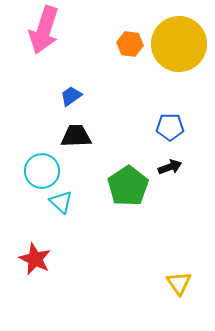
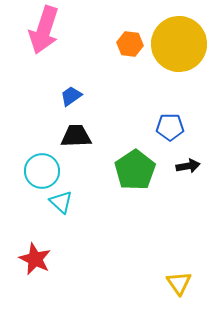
black arrow: moved 18 px right, 1 px up; rotated 10 degrees clockwise
green pentagon: moved 7 px right, 16 px up
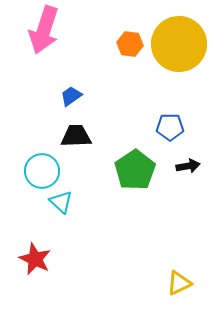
yellow triangle: rotated 40 degrees clockwise
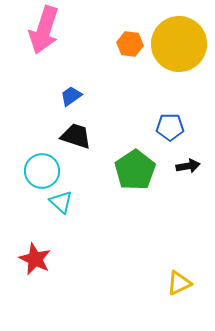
black trapezoid: rotated 20 degrees clockwise
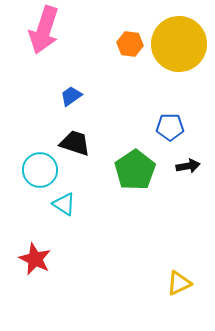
black trapezoid: moved 1 px left, 7 px down
cyan circle: moved 2 px left, 1 px up
cyan triangle: moved 3 px right, 2 px down; rotated 10 degrees counterclockwise
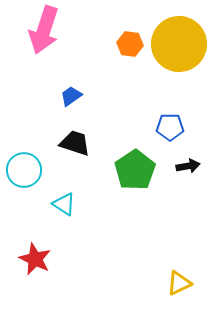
cyan circle: moved 16 px left
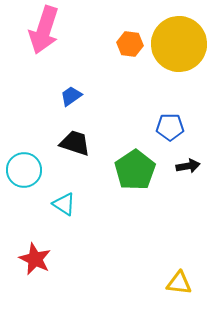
yellow triangle: rotated 32 degrees clockwise
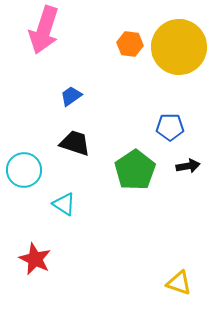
yellow circle: moved 3 px down
yellow triangle: rotated 12 degrees clockwise
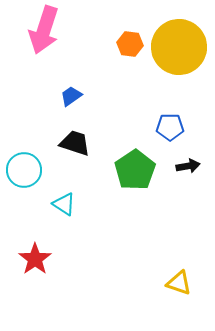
red star: rotated 12 degrees clockwise
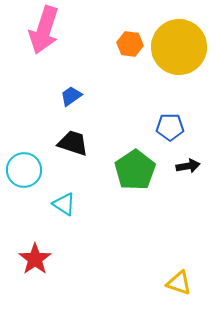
black trapezoid: moved 2 px left
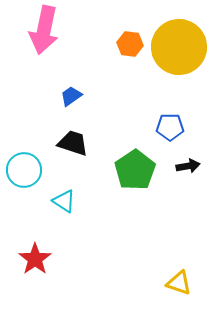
pink arrow: rotated 6 degrees counterclockwise
cyan triangle: moved 3 px up
